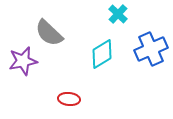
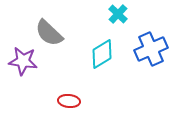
purple star: rotated 20 degrees clockwise
red ellipse: moved 2 px down
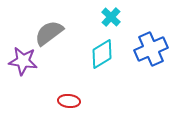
cyan cross: moved 7 px left, 3 px down
gray semicircle: rotated 100 degrees clockwise
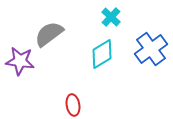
gray semicircle: moved 1 px down
blue cross: rotated 12 degrees counterclockwise
purple star: moved 3 px left
red ellipse: moved 4 px right, 4 px down; rotated 75 degrees clockwise
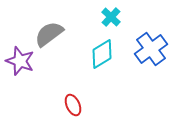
purple star: rotated 12 degrees clockwise
red ellipse: rotated 15 degrees counterclockwise
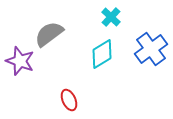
red ellipse: moved 4 px left, 5 px up
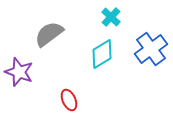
purple star: moved 1 px left, 11 px down
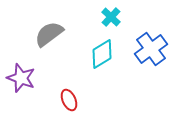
purple star: moved 2 px right, 6 px down
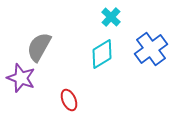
gray semicircle: moved 10 px left, 13 px down; rotated 24 degrees counterclockwise
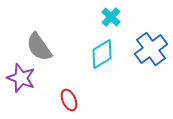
gray semicircle: rotated 64 degrees counterclockwise
